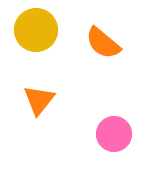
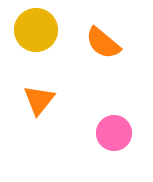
pink circle: moved 1 px up
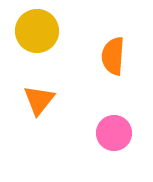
yellow circle: moved 1 px right, 1 px down
orange semicircle: moved 10 px right, 13 px down; rotated 54 degrees clockwise
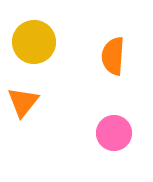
yellow circle: moved 3 px left, 11 px down
orange triangle: moved 16 px left, 2 px down
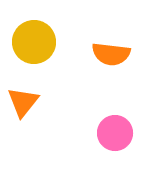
orange semicircle: moved 2 px left, 2 px up; rotated 87 degrees counterclockwise
pink circle: moved 1 px right
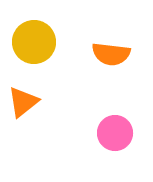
orange triangle: rotated 12 degrees clockwise
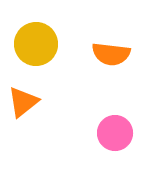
yellow circle: moved 2 px right, 2 px down
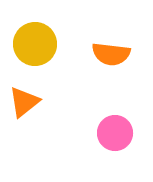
yellow circle: moved 1 px left
orange triangle: moved 1 px right
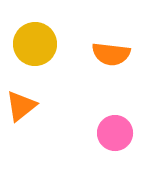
orange triangle: moved 3 px left, 4 px down
